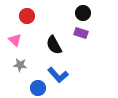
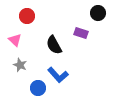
black circle: moved 15 px right
gray star: rotated 16 degrees clockwise
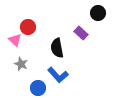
red circle: moved 1 px right, 11 px down
purple rectangle: rotated 24 degrees clockwise
black semicircle: moved 3 px right, 3 px down; rotated 18 degrees clockwise
gray star: moved 1 px right, 1 px up
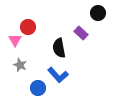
pink triangle: rotated 16 degrees clockwise
black semicircle: moved 2 px right
gray star: moved 1 px left, 1 px down
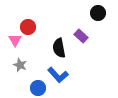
purple rectangle: moved 3 px down
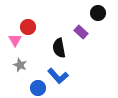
purple rectangle: moved 4 px up
blue L-shape: moved 1 px down
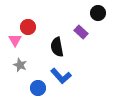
black semicircle: moved 2 px left, 1 px up
blue L-shape: moved 3 px right
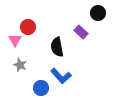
blue circle: moved 3 px right
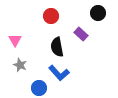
red circle: moved 23 px right, 11 px up
purple rectangle: moved 2 px down
blue L-shape: moved 2 px left, 3 px up
blue circle: moved 2 px left
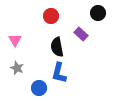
gray star: moved 3 px left, 3 px down
blue L-shape: rotated 55 degrees clockwise
